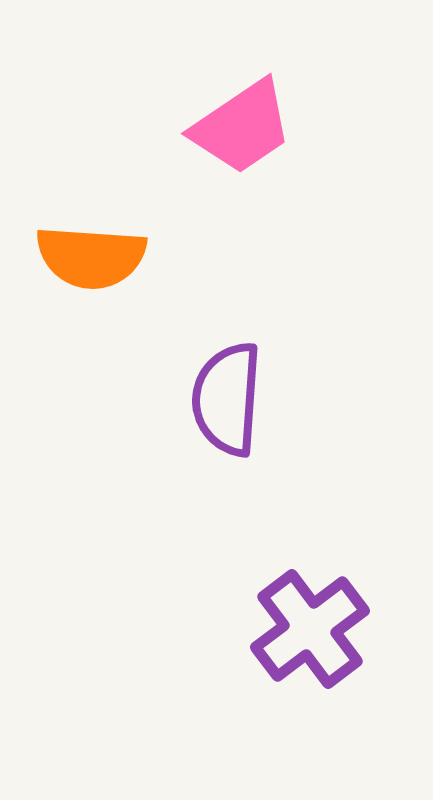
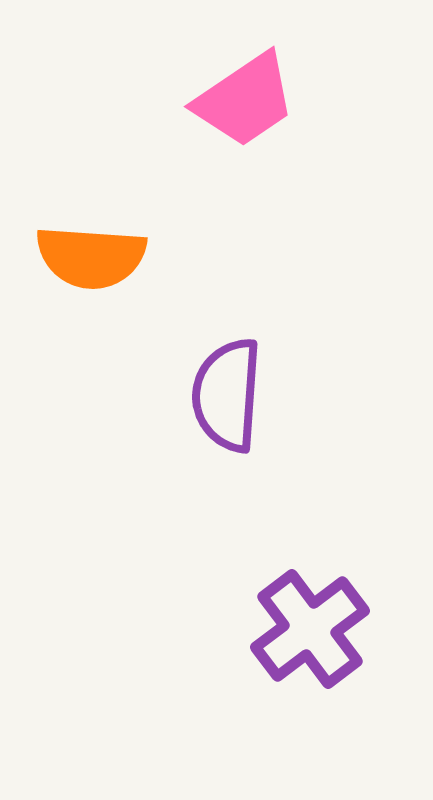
pink trapezoid: moved 3 px right, 27 px up
purple semicircle: moved 4 px up
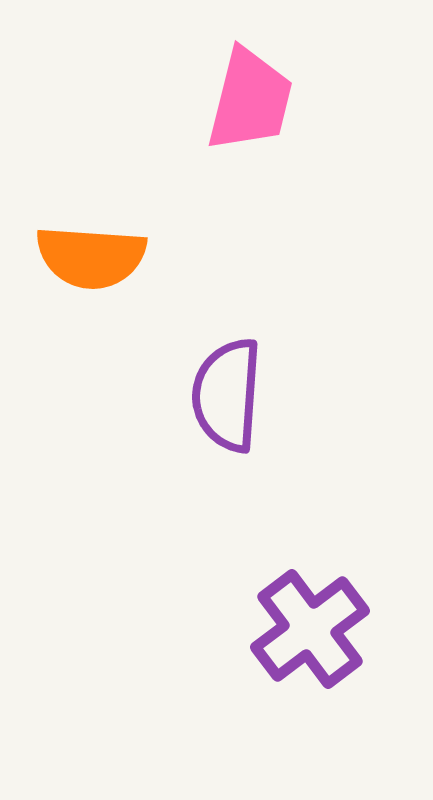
pink trapezoid: moved 5 px right; rotated 42 degrees counterclockwise
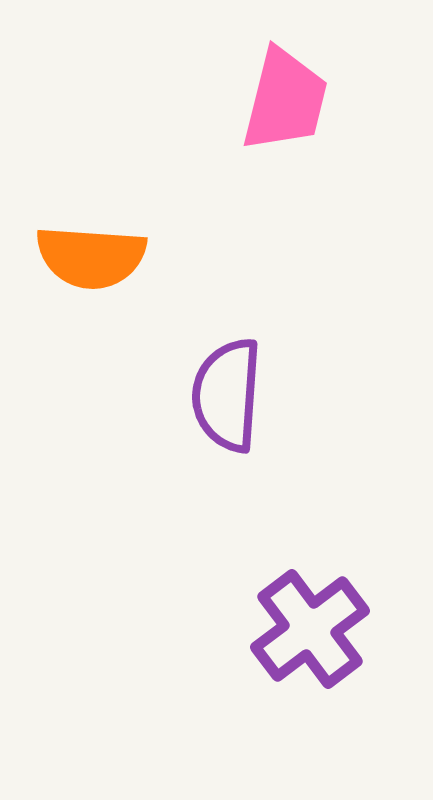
pink trapezoid: moved 35 px right
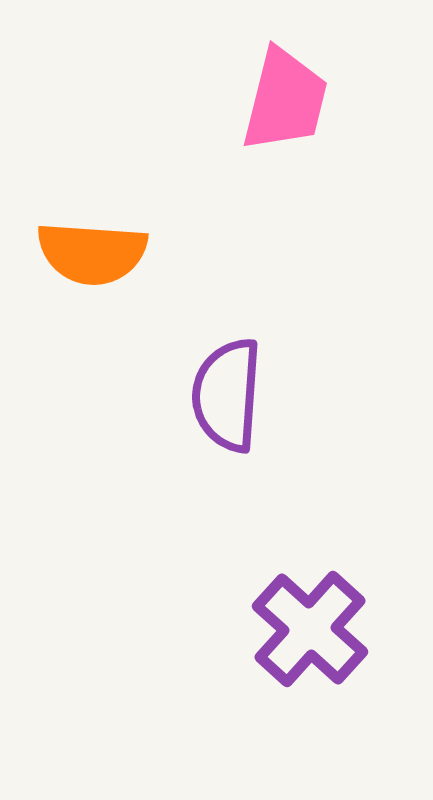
orange semicircle: moved 1 px right, 4 px up
purple cross: rotated 11 degrees counterclockwise
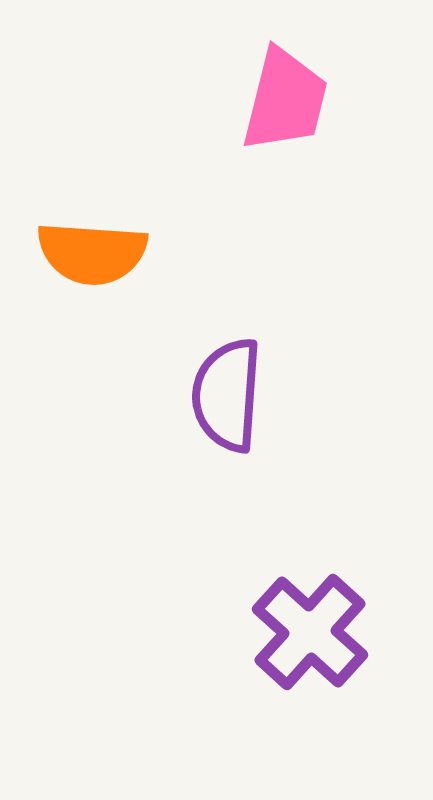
purple cross: moved 3 px down
